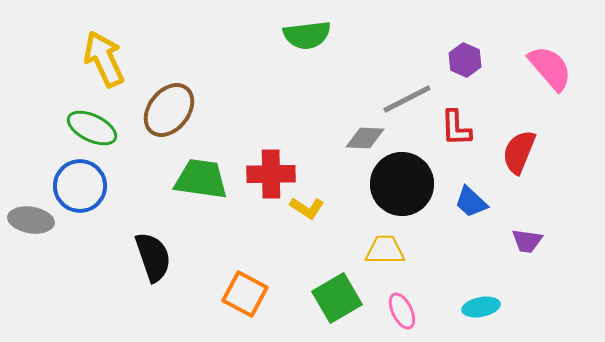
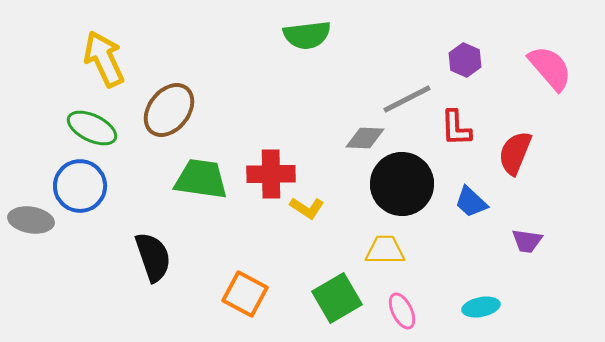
red semicircle: moved 4 px left, 1 px down
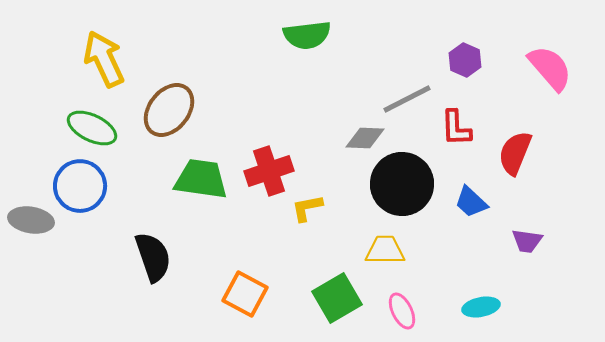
red cross: moved 2 px left, 3 px up; rotated 18 degrees counterclockwise
yellow L-shape: rotated 136 degrees clockwise
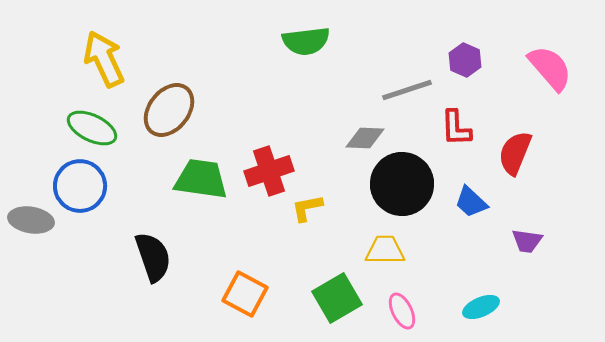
green semicircle: moved 1 px left, 6 px down
gray line: moved 9 px up; rotated 9 degrees clockwise
cyan ellipse: rotated 12 degrees counterclockwise
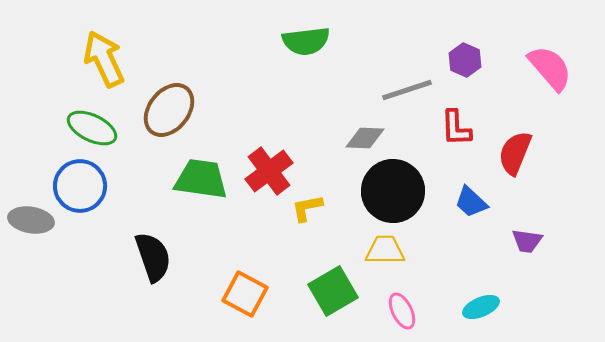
red cross: rotated 18 degrees counterclockwise
black circle: moved 9 px left, 7 px down
green square: moved 4 px left, 7 px up
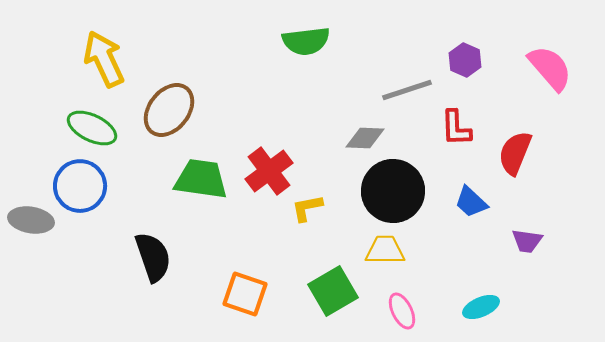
orange square: rotated 9 degrees counterclockwise
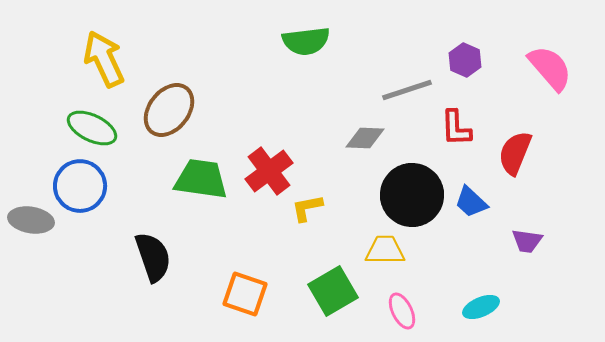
black circle: moved 19 px right, 4 px down
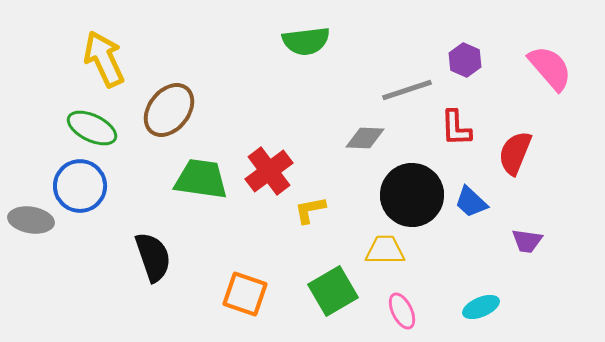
yellow L-shape: moved 3 px right, 2 px down
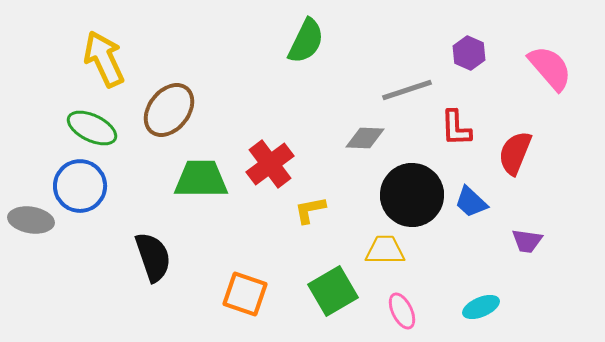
green semicircle: rotated 57 degrees counterclockwise
purple hexagon: moved 4 px right, 7 px up
red cross: moved 1 px right, 7 px up
green trapezoid: rotated 8 degrees counterclockwise
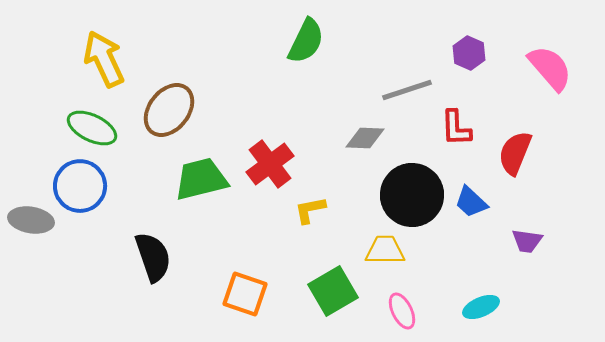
green trapezoid: rotated 14 degrees counterclockwise
